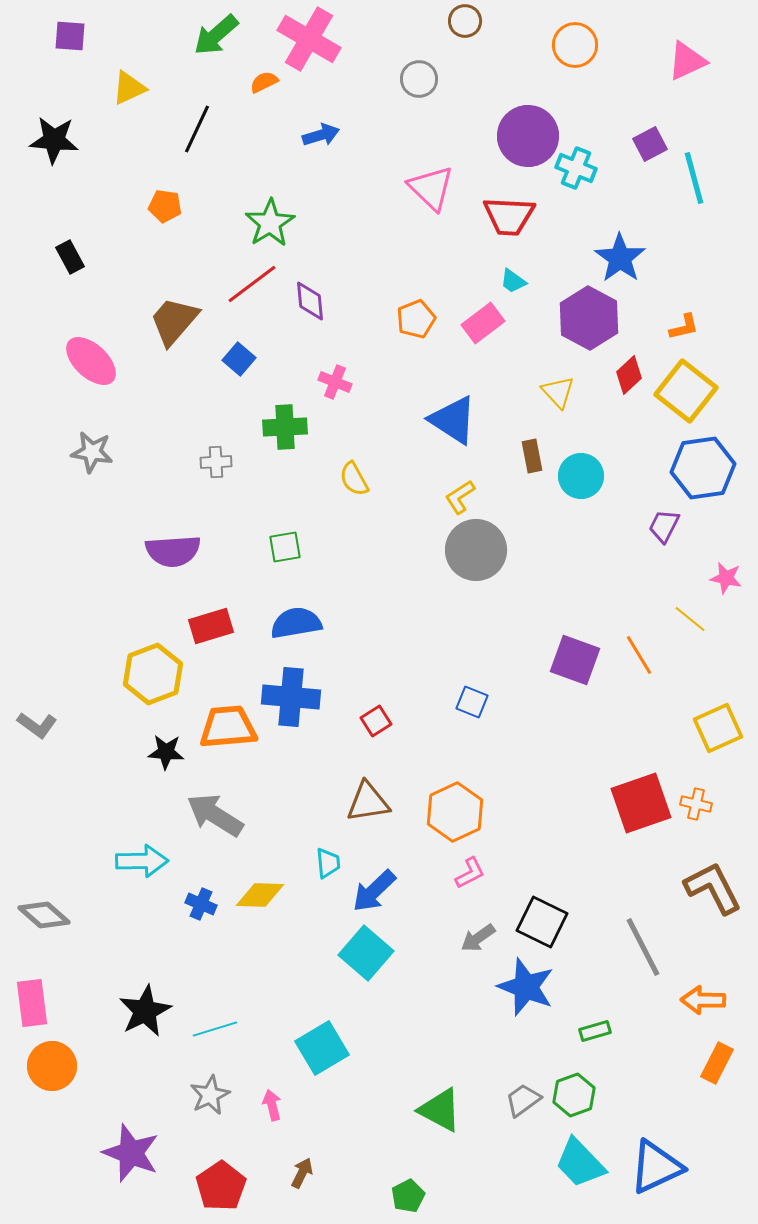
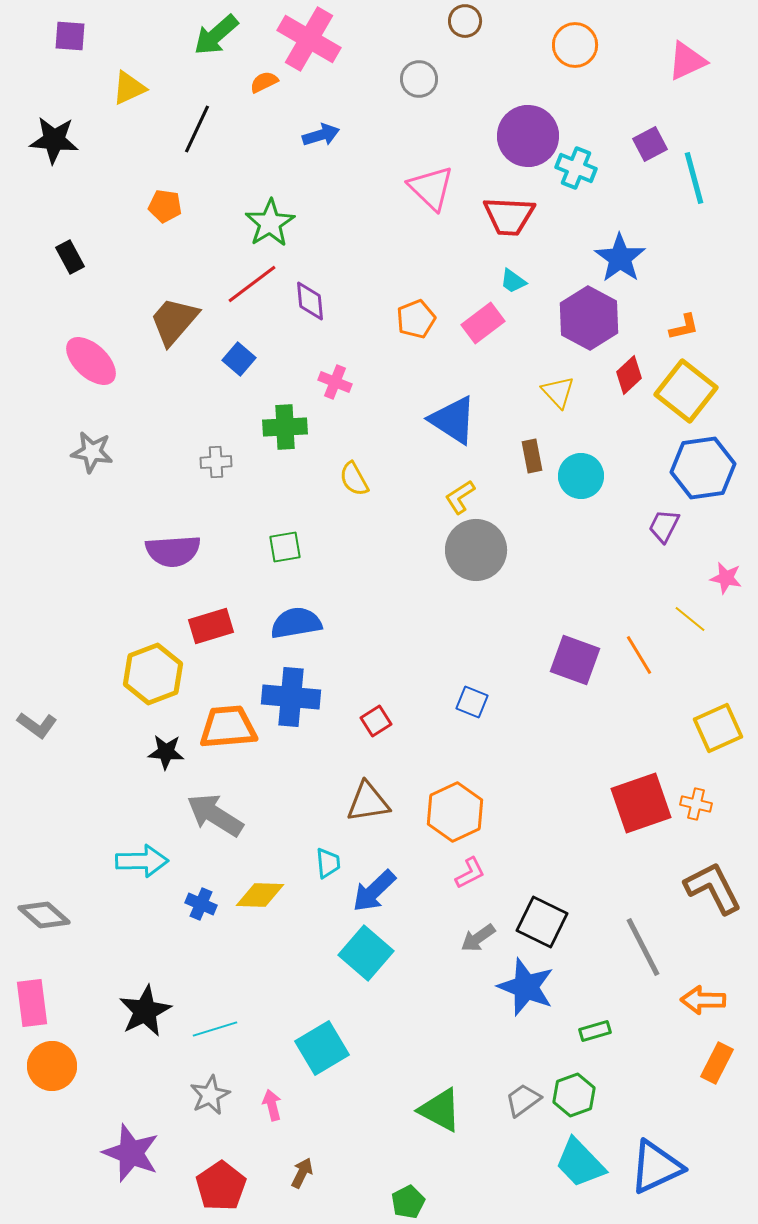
green pentagon at (408, 1196): moved 6 px down
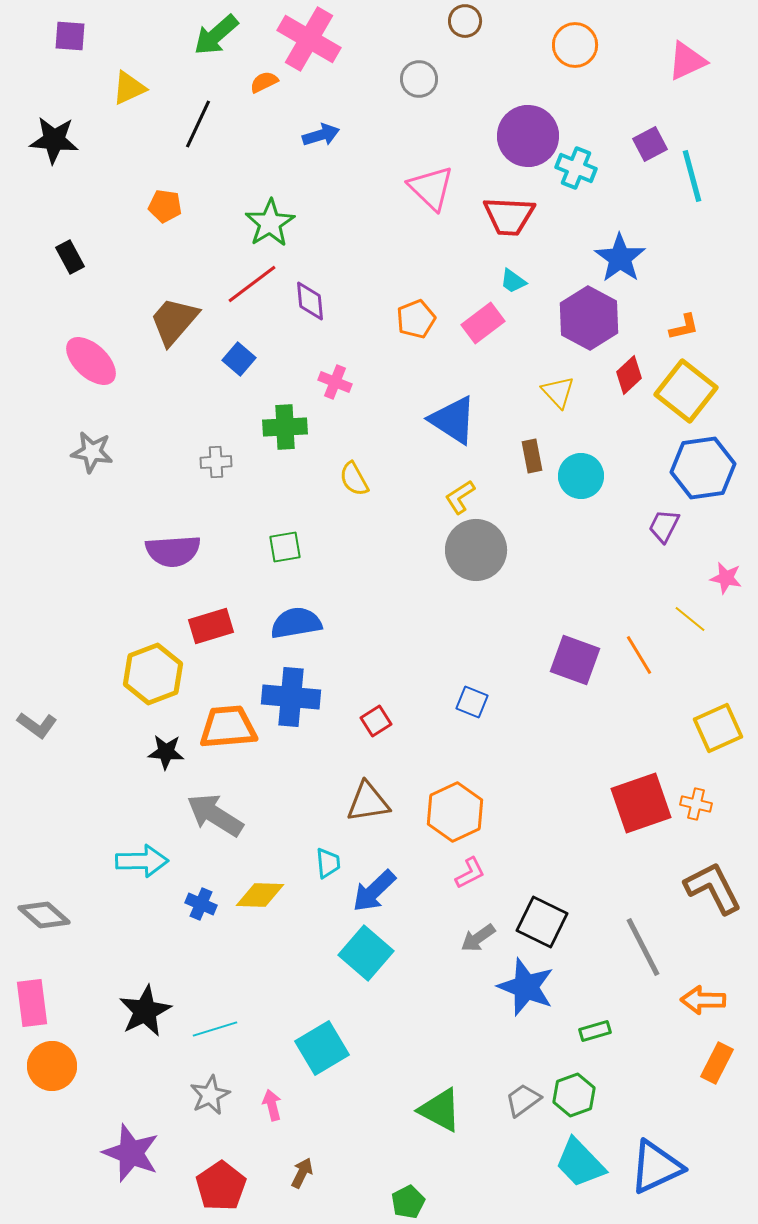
black line at (197, 129): moved 1 px right, 5 px up
cyan line at (694, 178): moved 2 px left, 2 px up
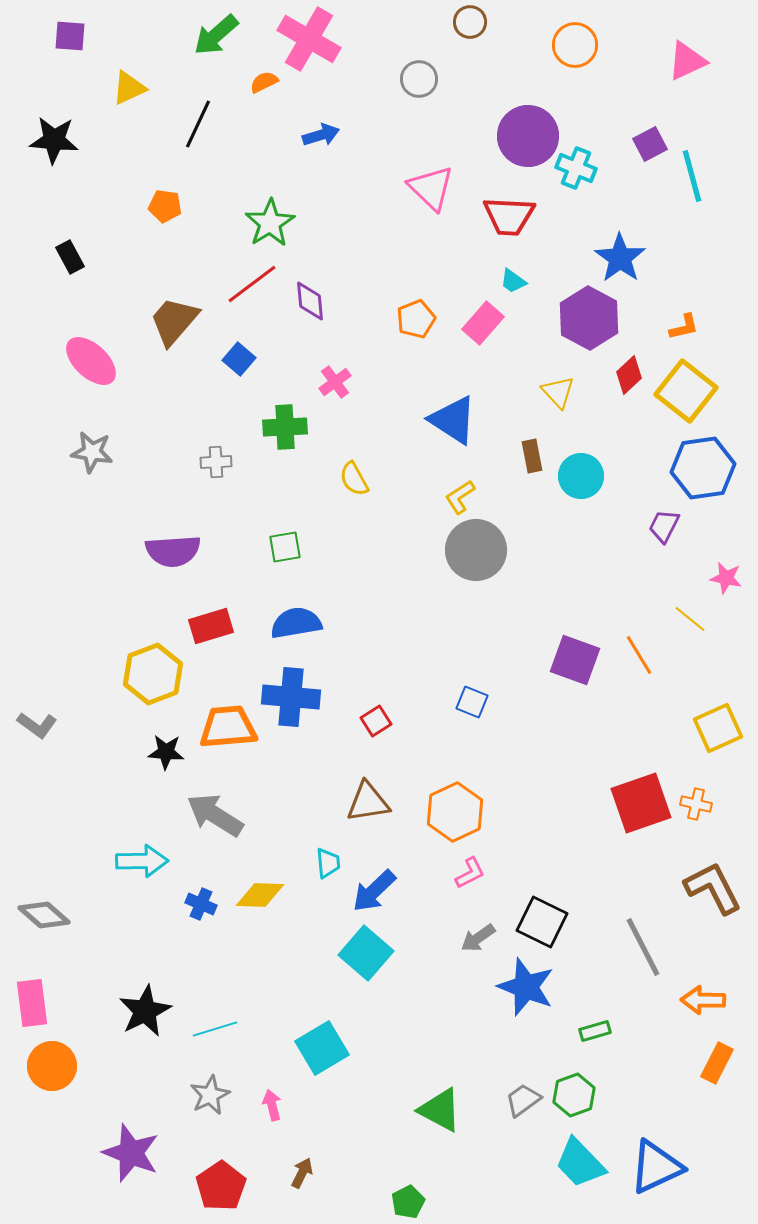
brown circle at (465, 21): moved 5 px right, 1 px down
pink rectangle at (483, 323): rotated 12 degrees counterclockwise
pink cross at (335, 382): rotated 32 degrees clockwise
